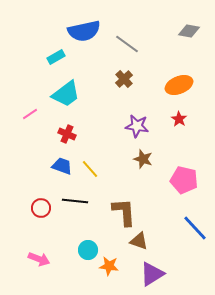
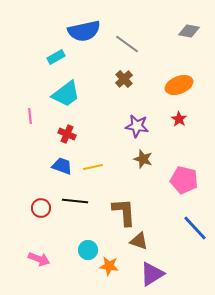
pink line: moved 2 px down; rotated 63 degrees counterclockwise
yellow line: moved 3 px right, 2 px up; rotated 60 degrees counterclockwise
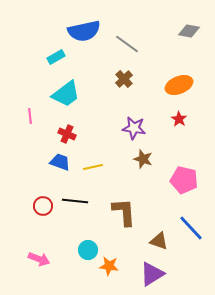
purple star: moved 3 px left, 2 px down
blue trapezoid: moved 2 px left, 4 px up
red circle: moved 2 px right, 2 px up
blue line: moved 4 px left
brown triangle: moved 20 px right
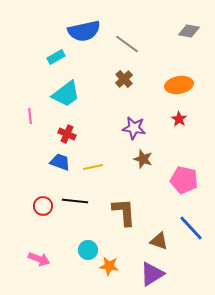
orange ellipse: rotated 12 degrees clockwise
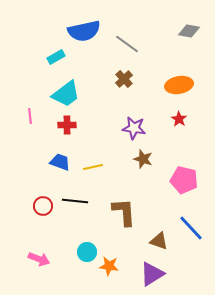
red cross: moved 9 px up; rotated 24 degrees counterclockwise
cyan circle: moved 1 px left, 2 px down
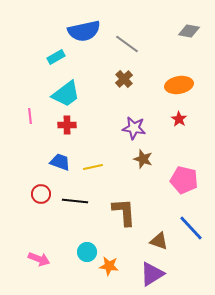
red circle: moved 2 px left, 12 px up
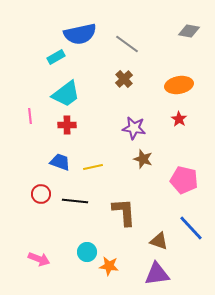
blue semicircle: moved 4 px left, 3 px down
purple triangle: moved 5 px right; rotated 24 degrees clockwise
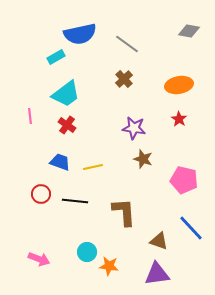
red cross: rotated 36 degrees clockwise
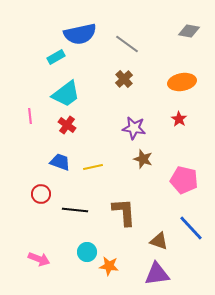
orange ellipse: moved 3 px right, 3 px up
black line: moved 9 px down
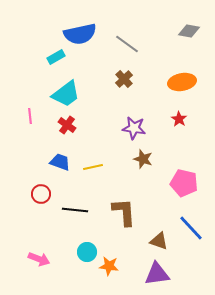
pink pentagon: moved 3 px down
